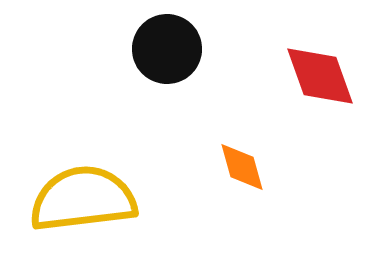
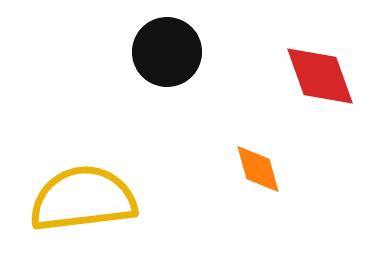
black circle: moved 3 px down
orange diamond: moved 16 px right, 2 px down
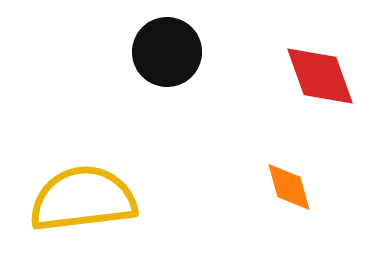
orange diamond: moved 31 px right, 18 px down
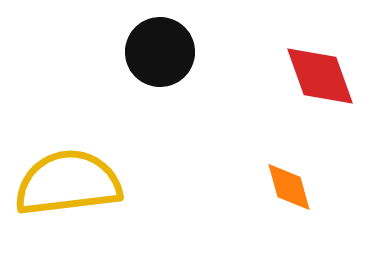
black circle: moved 7 px left
yellow semicircle: moved 15 px left, 16 px up
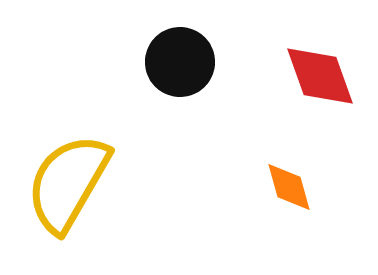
black circle: moved 20 px right, 10 px down
yellow semicircle: rotated 53 degrees counterclockwise
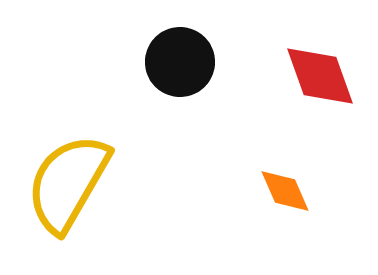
orange diamond: moved 4 px left, 4 px down; rotated 8 degrees counterclockwise
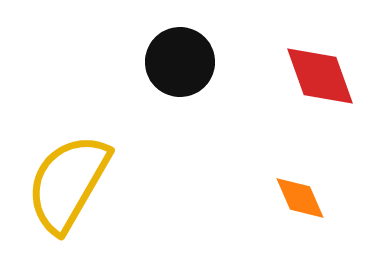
orange diamond: moved 15 px right, 7 px down
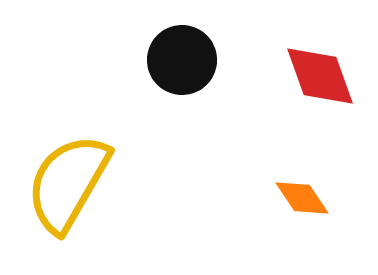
black circle: moved 2 px right, 2 px up
orange diamond: moved 2 px right; rotated 10 degrees counterclockwise
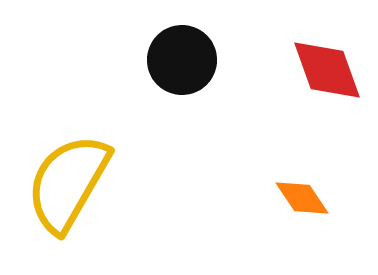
red diamond: moved 7 px right, 6 px up
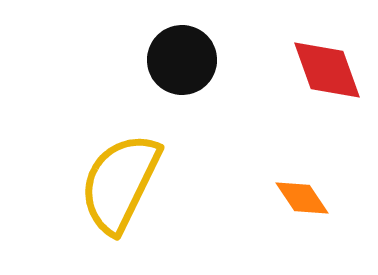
yellow semicircle: moved 52 px right; rotated 4 degrees counterclockwise
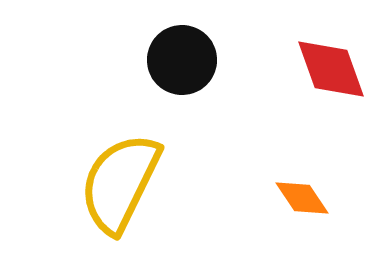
red diamond: moved 4 px right, 1 px up
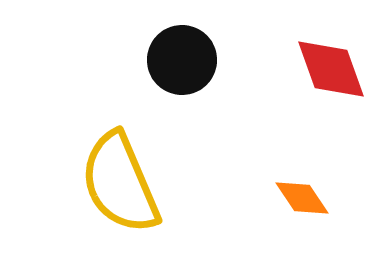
yellow semicircle: rotated 49 degrees counterclockwise
